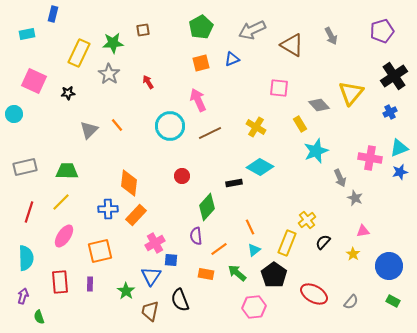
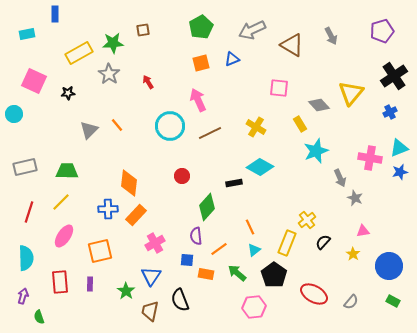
blue rectangle at (53, 14): moved 2 px right; rotated 14 degrees counterclockwise
yellow rectangle at (79, 53): rotated 36 degrees clockwise
blue square at (171, 260): moved 16 px right
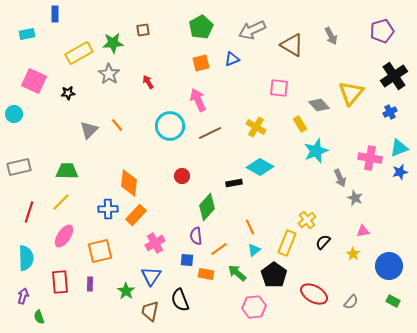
gray rectangle at (25, 167): moved 6 px left
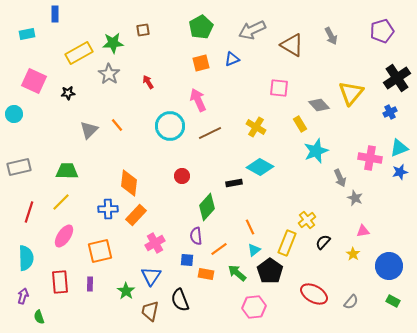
black cross at (394, 76): moved 3 px right, 2 px down
black pentagon at (274, 275): moved 4 px left, 4 px up
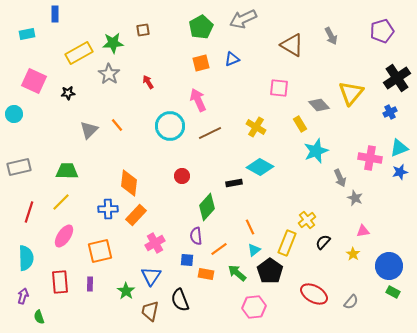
gray arrow at (252, 30): moved 9 px left, 11 px up
green rectangle at (393, 301): moved 9 px up
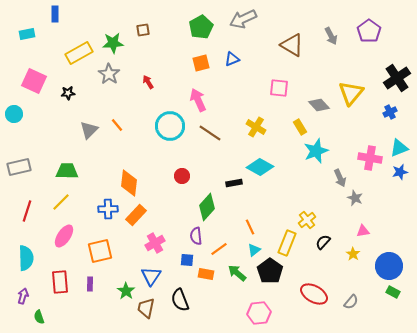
purple pentagon at (382, 31): moved 13 px left; rotated 20 degrees counterclockwise
yellow rectangle at (300, 124): moved 3 px down
brown line at (210, 133): rotated 60 degrees clockwise
red line at (29, 212): moved 2 px left, 1 px up
pink hexagon at (254, 307): moved 5 px right, 6 px down
brown trapezoid at (150, 311): moved 4 px left, 3 px up
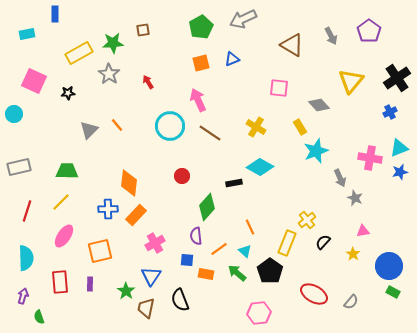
yellow triangle at (351, 93): moved 12 px up
cyan triangle at (254, 250): moved 9 px left, 1 px down; rotated 40 degrees counterclockwise
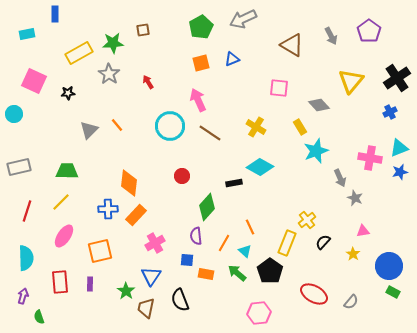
orange line at (219, 249): moved 5 px right, 6 px up; rotated 24 degrees counterclockwise
